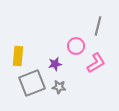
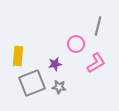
pink circle: moved 2 px up
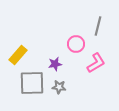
yellow rectangle: moved 1 px up; rotated 36 degrees clockwise
gray square: rotated 20 degrees clockwise
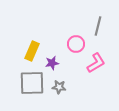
yellow rectangle: moved 14 px right, 4 px up; rotated 18 degrees counterclockwise
purple star: moved 3 px left, 1 px up
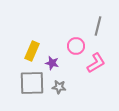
pink circle: moved 2 px down
purple star: rotated 24 degrees clockwise
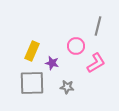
gray star: moved 8 px right
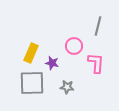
pink circle: moved 2 px left
yellow rectangle: moved 1 px left, 2 px down
pink L-shape: rotated 55 degrees counterclockwise
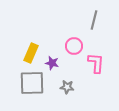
gray line: moved 4 px left, 6 px up
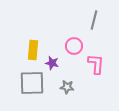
yellow rectangle: moved 2 px right, 3 px up; rotated 18 degrees counterclockwise
pink L-shape: moved 1 px down
